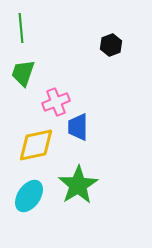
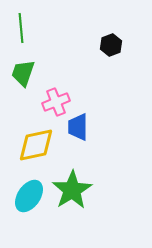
green star: moved 6 px left, 5 px down
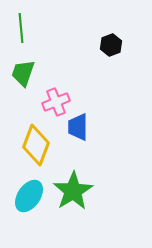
yellow diamond: rotated 57 degrees counterclockwise
green star: moved 1 px right, 1 px down
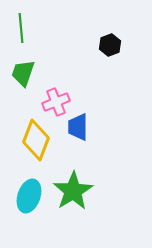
black hexagon: moved 1 px left
yellow diamond: moved 5 px up
cyan ellipse: rotated 16 degrees counterclockwise
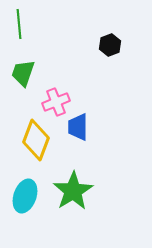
green line: moved 2 px left, 4 px up
cyan ellipse: moved 4 px left
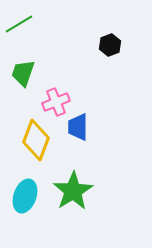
green line: rotated 64 degrees clockwise
